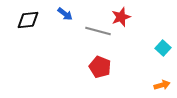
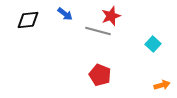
red star: moved 10 px left, 1 px up
cyan square: moved 10 px left, 4 px up
red pentagon: moved 8 px down
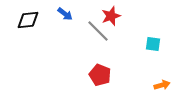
gray line: rotated 30 degrees clockwise
cyan square: rotated 35 degrees counterclockwise
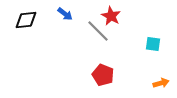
red star: rotated 24 degrees counterclockwise
black diamond: moved 2 px left
red pentagon: moved 3 px right
orange arrow: moved 1 px left, 2 px up
